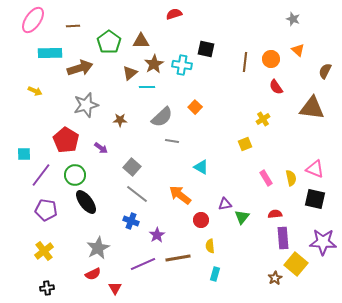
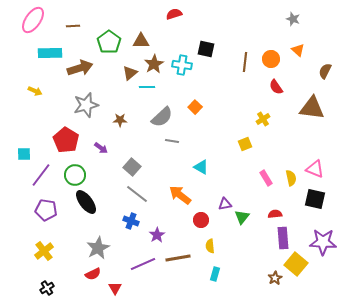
black cross at (47, 288): rotated 24 degrees counterclockwise
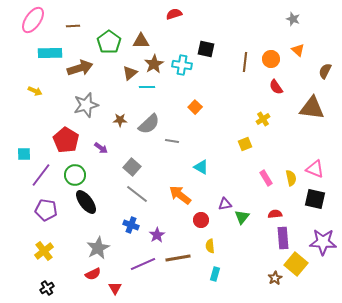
gray semicircle at (162, 117): moved 13 px left, 7 px down
blue cross at (131, 221): moved 4 px down
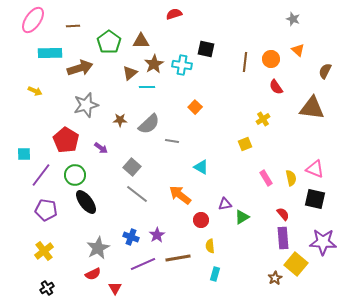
red semicircle at (275, 214): moved 8 px right; rotated 56 degrees clockwise
green triangle at (242, 217): rotated 21 degrees clockwise
blue cross at (131, 225): moved 12 px down
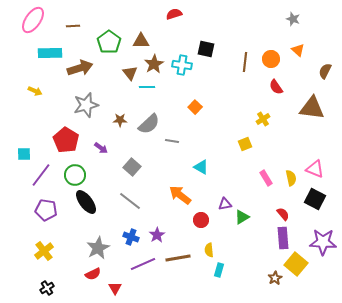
brown triangle at (130, 73): rotated 28 degrees counterclockwise
gray line at (137, 194): moved 7 px left, 7 px down
black square at (315, 199): rotated 15 degrees clockwise
yellow semicircle at (210, 246): moved 1 px left, 4 px down
cyan rectangle at (215, 274): moved 4 px right, 4 px up
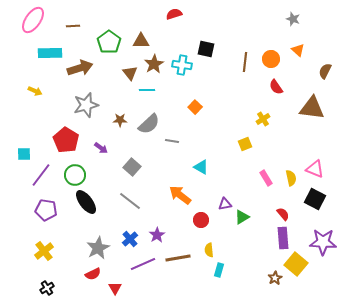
cyan line at (147, 87): moved 3 px down
blue cross at (131, 237): moved 1 px left, 2 px down; rotated 28 degrees clockwise
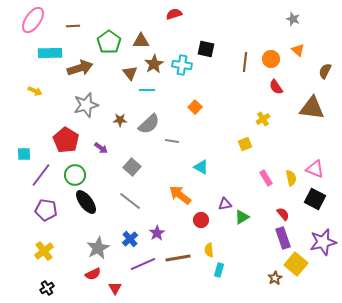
purple star at (157, 235): moved 2 px up
purple rectangle at (283, 238): rotated 15 degrees counterclockwise
purple star at (323, 242): rotated 16 degrees counterclockwise
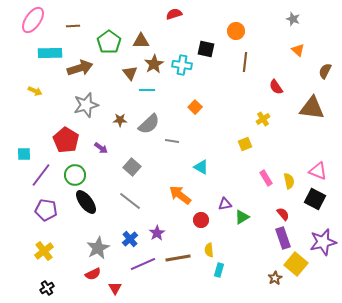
orange circle at (271, 59): moved 35 px left, 28 px up
pink triangle at (315, 169): moved 3 px right, 2 px down
yellow semicircle at (291, 178): moved 2 px left, 3 px down
